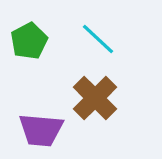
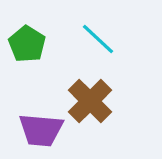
green pentagon: moved 2 px left, 3 px down; rotated 12 degrees counterclockwise
brown cross: moved 5 px left, 3 px down
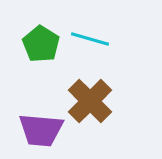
cyan line: moved 8 px left; rotated 27 degrees counterclockwise
green pentagon: moved 14 px right
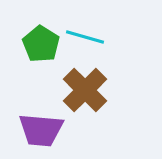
cyan line: moved 5 px left, 2 px up
brown cross: moved 5 px left, 11 px up
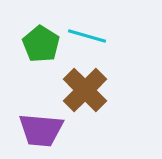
cyan line: moved 2 px right, 1 px up
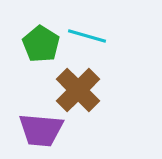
brown cross: moved 7 px left
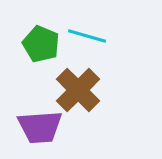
green pentagon: rotated 9 degrees counterclockwise
purple trapezoid: moved 1 px left, 3 px up; rotated 9 degrees counterclockwise
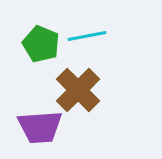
cyan line: rotated 27 degrees counterclockwise
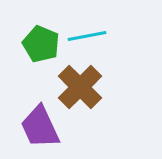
brown cross: moved 2 px right, 3 px up
purple trapezoid: rotated 69 degrees clockwise
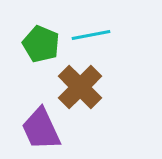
cyan line: moved 4 px right, 1 px up
purple trapezoid: moved 1 px right, 2 px down
